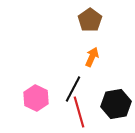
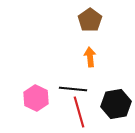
orange arrow: moved 2 px left; rotated 30 degrees counterclockwise
black line: rotated 68 degrees clockwise
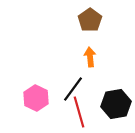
black line: rotated 60 degrees counterclockwise
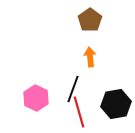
black line: rotated 16 degrees counterclockwise
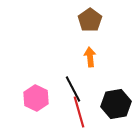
black line: rotated 48 degrees counterclockwise
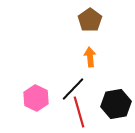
black line: rotated 72 degrees clockwise
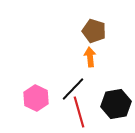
brown pentagon: moved 4 px right, 11 px down; rotated 20 degrees counterclockwise
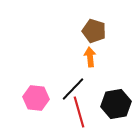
pink hexagon: rotated 20 degrees counterclockwise
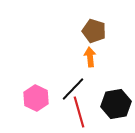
pink hexagon: rotated 20 degrees clockwise
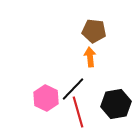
brown pentagon: rotated 10 degrees counterclockwise
pink hexagon: moved 10 px right
red line: moved 1 px left
